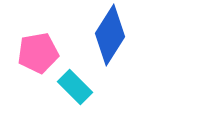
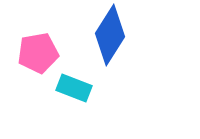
cyan rectangle: moved 1 px left, 1 px down; rotated 24 degrees counterclockwise
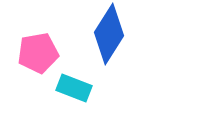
blue diamond: moved 1 px left, 1 px up
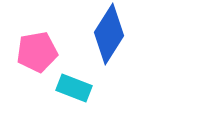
pink pentagon: moved 1 px left, 1 px up
